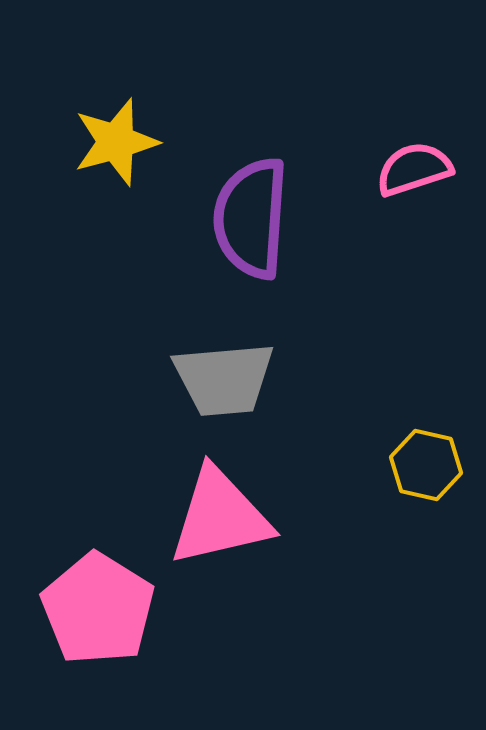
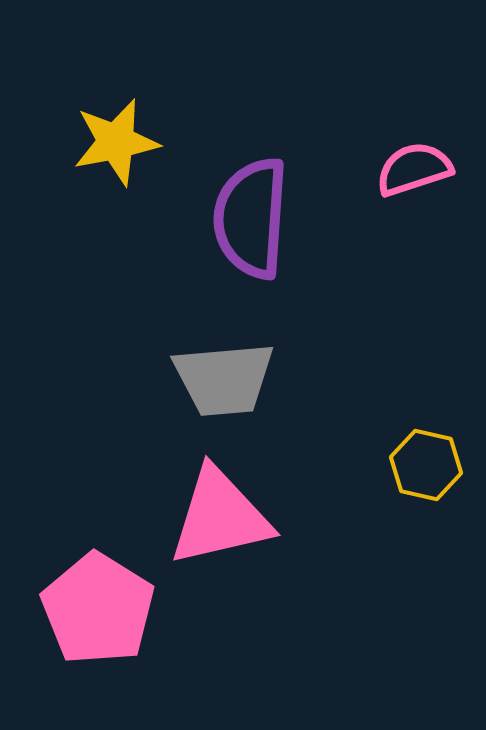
yellow star: rotated 4 degrees clockwise
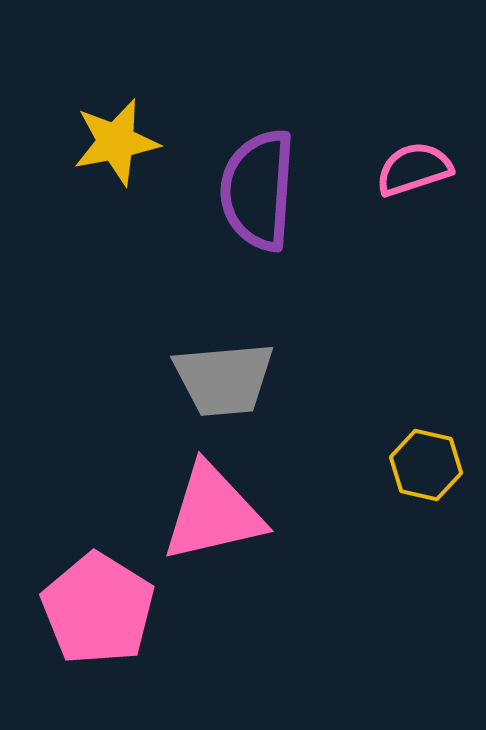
purple semicircle: moved 7 px right, 28 px up
pink triangle: moved 7 px left, 4 px up
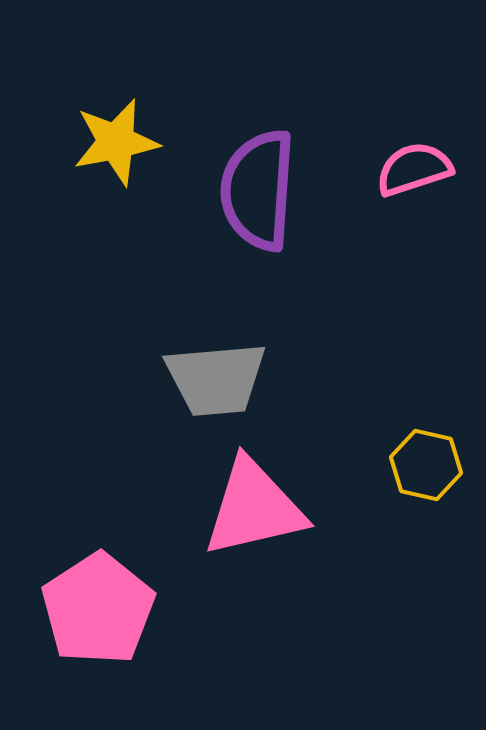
gray trapezoid: moved 8 px left
pink triangle: moved 41 px right, 5 px up
pink pentagon: rotated 7 degrees clockwise
